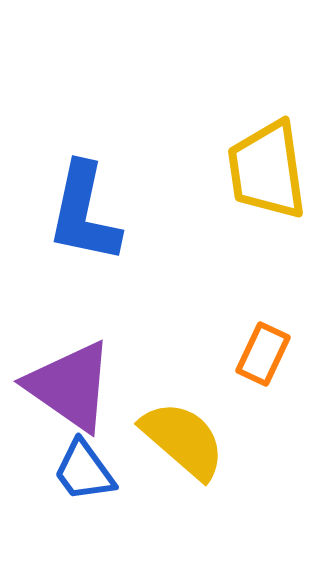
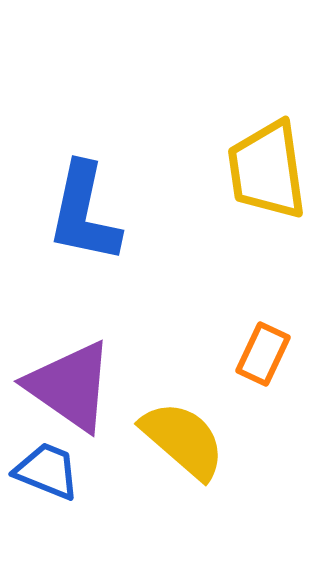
blue trapezoid: moved 37 px left; rotated 148 degrees clockwise
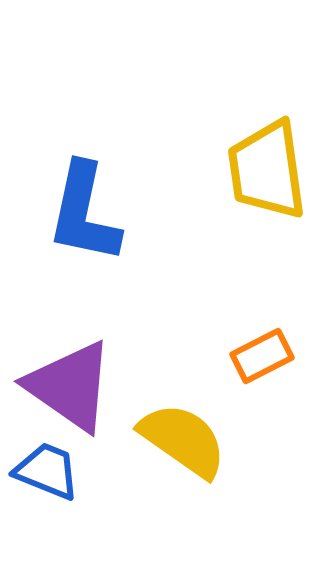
orange rectangle: moved 1 px left, 2 px down; rotated 38 degrees clockwise
yellow semicircle: rotated 6 degrees counterclockwise
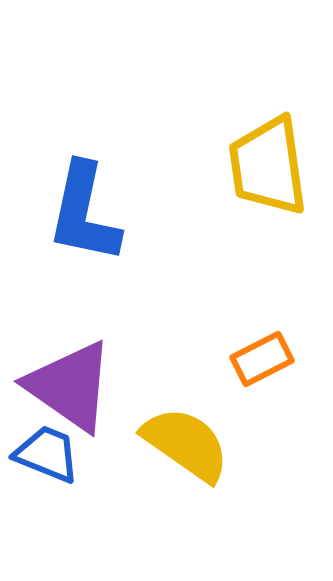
yellow trapezoid: moved 1 px right, 4 px up
orange rectangle: moved 3 px down
yellow semicircle: moved 3 px right, 4 px down
blue trapezoid: moved 17 px up
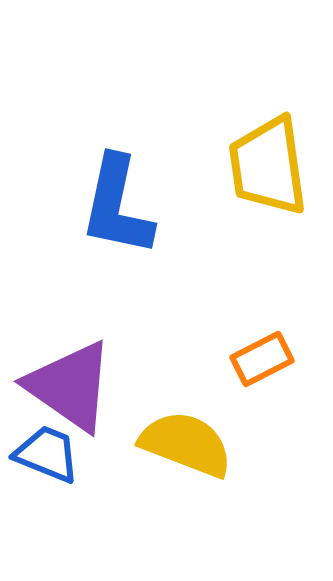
blue L-shape: moved 33 px right, 7 px up
yellow semicircle: rotated 14 degrees counterclockwise
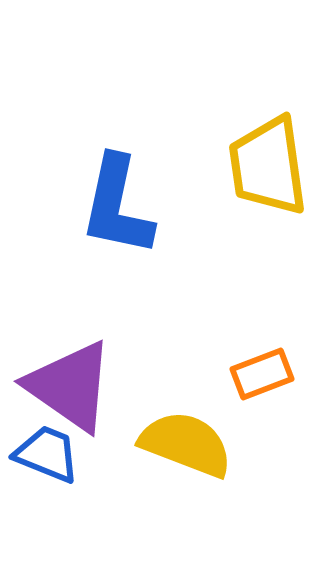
orange rectangle: moved 15 px down; rotated 6 degrees clockwise
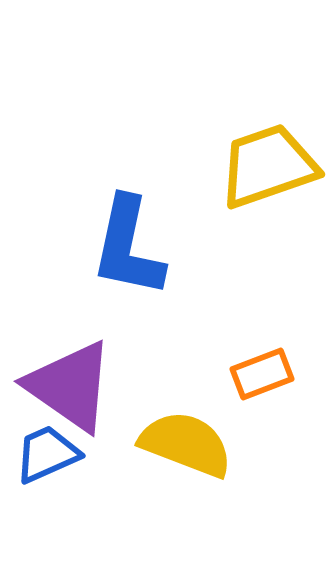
yellow trapezoid: rotated 79 degrees clockwise
blue L-shape: moved 11 px right, 41 px down
blue trapezoid: rotated 46 degrees counterclockwise
